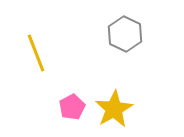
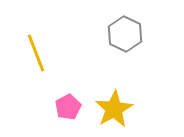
pink pentagon: moved 4 px left
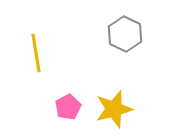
yellow line: rotated 12 degrees clockwise
yellow star: rotated 15 degrees clockwise
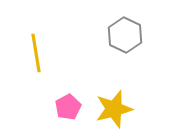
gray hexagon: moved 1 px down
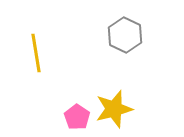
pink pentagon: moved 9 px right, 10 px down; rotated 10 degrees counterclockwise
